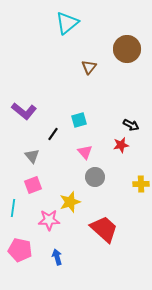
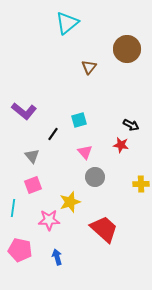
red star: rotated 21 degrees clockwise
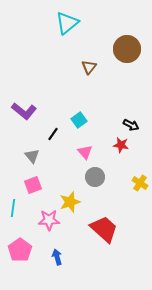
cyan square: rotated 21 degrees counterclockwise
yellow cross: moved 1 px left, 1 px up; rotated 35 degrees clockwise
pink pentagon: rotated 25 degrees clockwise
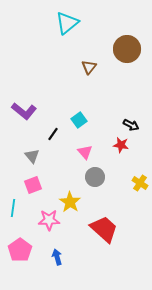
yellow star: rotated 20 degrees counterclockwise
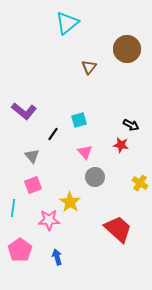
cyan square: rotated 21 degrees clockwise
red trapezoid: moved 14 px right
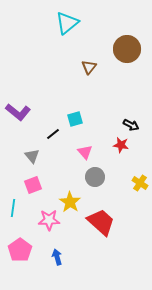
purple L-shape: moved 6 px left, 1 px down
cyan square: moved 4 px left, 1 px up
black line: rotated 16 degrees clockwise
red trapezoid: moved 17 px left, 7 px up
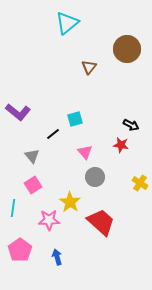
pink square: rotated 12 degrees counterclockwise
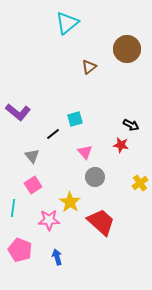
brown triangle: rotated 14 degrees clockwise
yellow cross: rotated 21 degrees clockwise
pink pentagon: rotated 15 degrees counterclockwise
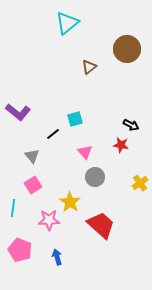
red trapezoid: moved 3 px down
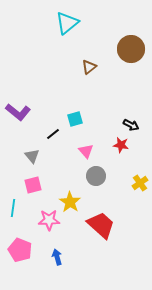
brown circle: moved 4 px right
pink triangle: moved 1 px right, 1 px up
gray circle: moved 1 px right, 1 px up
pink square: rotated 18 degrees clockwise
